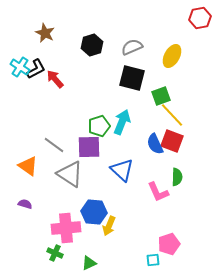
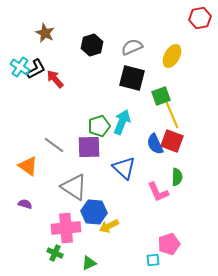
yellow line: rotated 20 degrees clockwise
blue triangle: moved 2 px right, 2 px up
gray triangle: moved 4 px right, 13 px down
yellow arrow: rotated 42 degrees clockwise
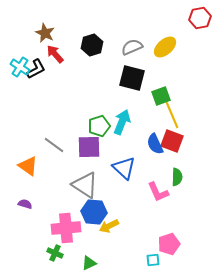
yellow ellipse: moved 7 px left, 9 px up; rotated 20 degrees clockwise
red arrow: moved 25 px up
gray triangle: moved 11 px right, 2 px up
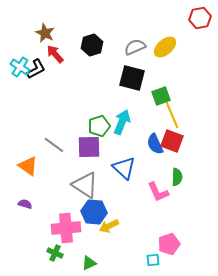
gray semicircle: moved 3 px right
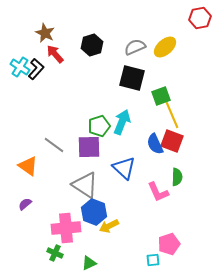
black L-shape: rotated 20 degrees counterclockwise
purple semicircle: rotated 56 degrees counterclockwise
blue hexagon: rotated 15 degrees clockwise
